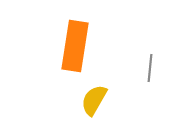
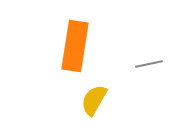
gray line: moved 1 px left, 4 px up; rotated 72 degrees clockwise
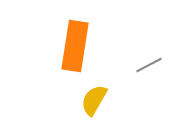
gray line: moved 1 px down; rotated 16 degrees counterclockwise
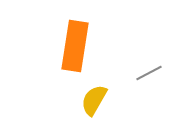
gray line: moved 8 px down
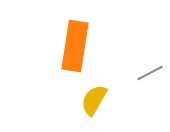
gray line: moved 1 px right
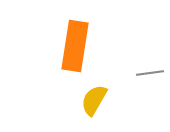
gray line: rotated 20 degrees clockwise
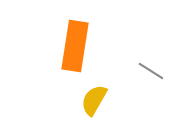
gray line: moved 1 px right, 2 px up; rotated 40 degrees clockwise
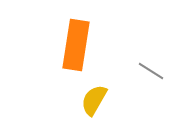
orange rectangle: moved 1 px right, 1 px up
